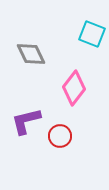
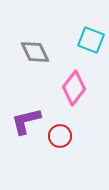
cyan square: moved 1 px left, 6 px down
gray diamond: moved 4 px right, 2 px up
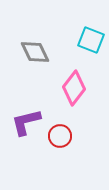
purple L-shape: moved 1 px down
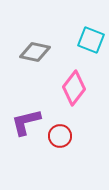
gray diamond: rotated 52 degrees counterclockwise
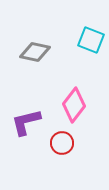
pink diamond: moved 17 px down
red circle: moved 2 px right, 7 px down
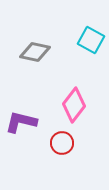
cyan square: rotated 8 degrees clockwise
purple L-shape: moved 5 px left; rotated 28 degrees clockwise
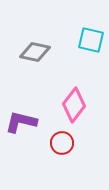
cyan square: rotated 16 degrees counterclockwise
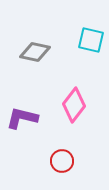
purple L-shape: moved 1 px right, 4 px up
red circle: moved 18 px down
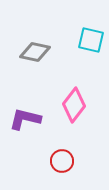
purple L-shape: moved 3 px right, 1 px down
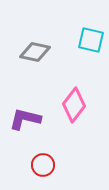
red circle: moved 19 px left, 4 px down
